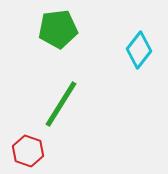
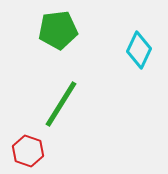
green pentagon: moved 1 px down
cyan diamond: rotated 12 degrees counterclockwise
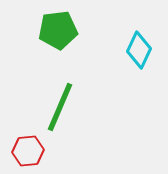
green line: moved 1 px left, 3 px down; rotated 9 degrees counterclockwise
red hexagon: rotated 24 degrees counterclockwise
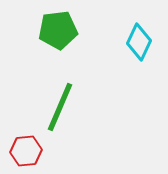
cyan diamond: moved 8 px up
red hexagon: moved 2 px left
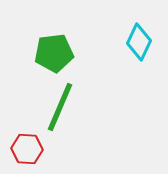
green pentagon: moved 4 px left, 23 px down
red hexagon: moved 1 px right, 2 px up; rotated 8 degrees clockwise
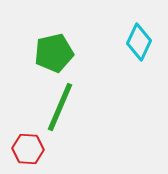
green pentagon: rotated 6 degrees counterclockwise
red hexagon: moved 1 px right
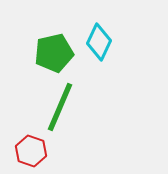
cyan diamond: moved 40 px left
red hexagon: moved 3 px right, 2 px down; rotated 16 degrees clockwise
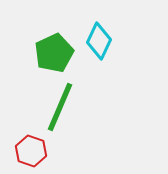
cyan diamond: moved 1 px up
green pentagon: rotated 12 degrees counterclockwise
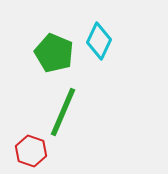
green pentagon: rotated 24 degrees counterclockwise
green line: moved 3 px right, 5 px down
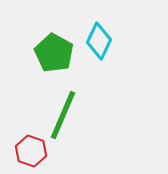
green pentagon: rotated 6 degrees clockwise
green line: moved 3 px down
